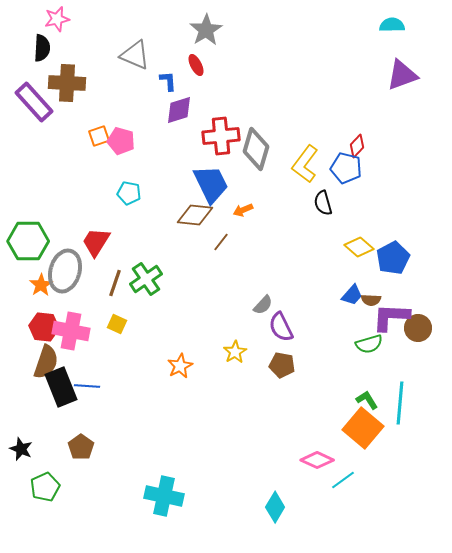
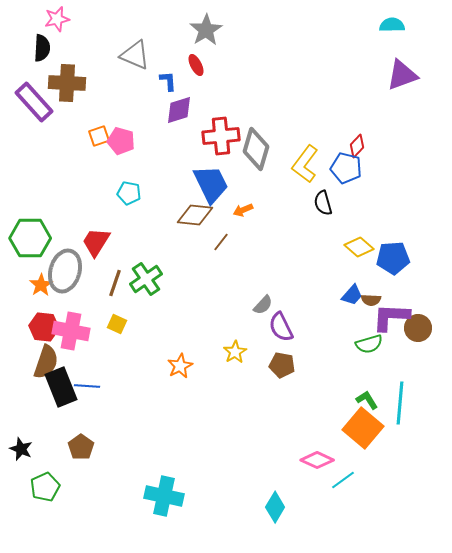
green hexagon at (28, 241): moved 2 px right, 3 px up
blue pentagon at (393, 258): rotated 24 degrees clockwise
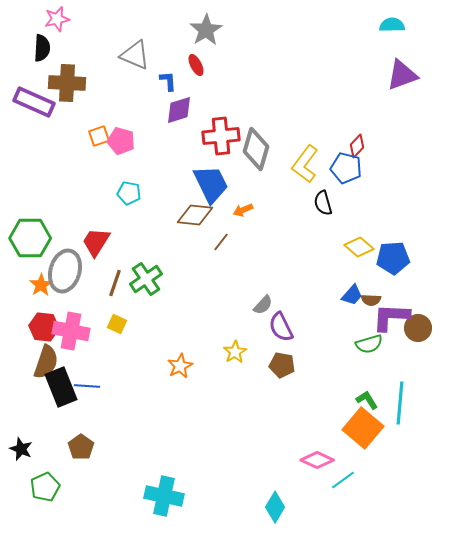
purple rectangle at (34, 102): rotated 24 degrees counterclockwise
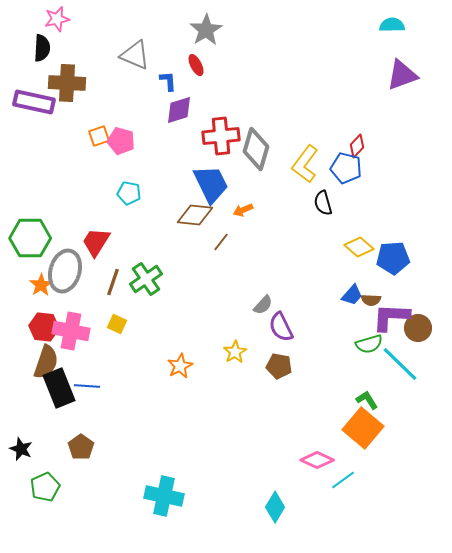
purple rectangle at (34, 102): rotated 12 degrees counterclockwise
brown line at (115, 283): moved 2 px left, 1 px up
brown pentagon at (282, 365): moved 3 px left, 1 px down
black rectangle at (61, 387): moved 2 px left, 1 px down
cyan line at (400, 403): moved 39 px up; rotated 51 degrees counterclockwise
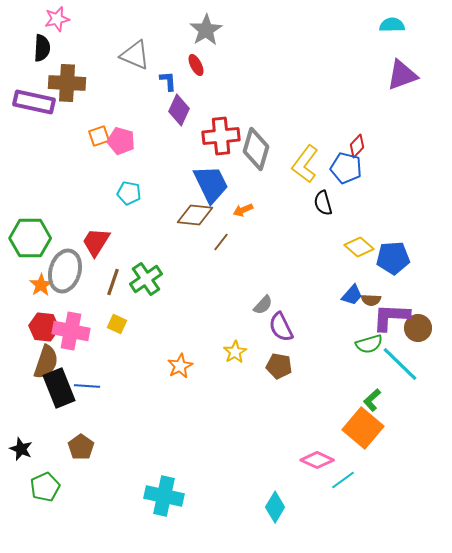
purple diamond at (179, 110): rotated 48 degrees counterclockwise
green L-shape at (367, 400): moved 5 px right; rotated 100 degrees counterclockwise
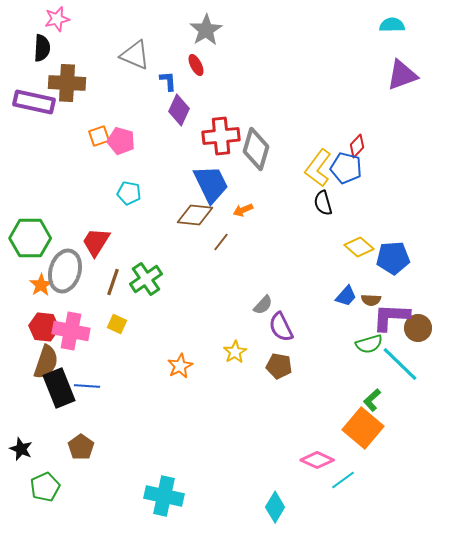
yellow L-shape at (305, 164): moved 13 px right, 4 px down
blue trapezoid at (352, 295): moved 6 px left, 1 px down
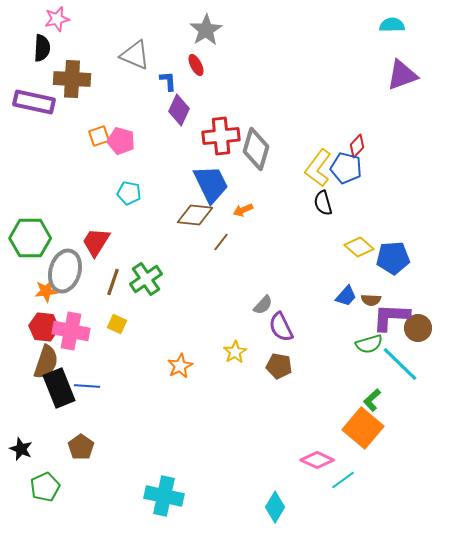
brown cross at (67, 83): moved 5 px right, 4 px up
orange star at (41, 285): moved 5 px right, 6 px down; rotated 25 degrees clockwise
